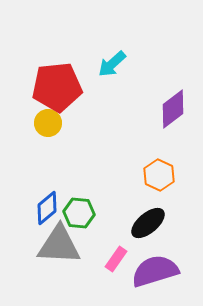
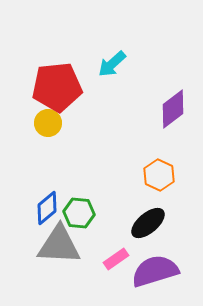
pink rectangle: rotated 20 degrees clockwise
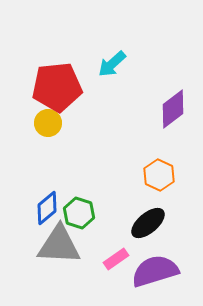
green hexagon: rotated 12 degrees clockwise
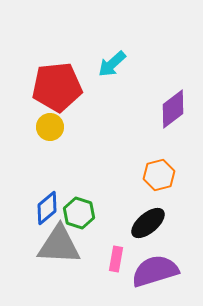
yellow circle: moved 2 px right, 4 px down
orange hexagon: rotated 20 degrees clockwise
pink rectangle: rotated 45 degrees counterclockwise
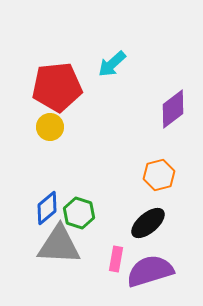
purple semicircle: moved 5 px left
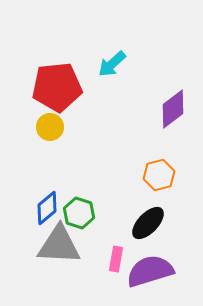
black ellipse: rotated 6 degrees counterclockwise
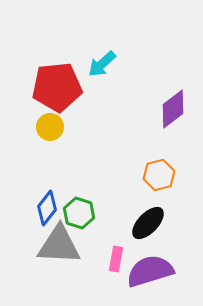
cyan arrow: moved 10 px left
blue diamond: rotated 12 degrees counterclockwise
